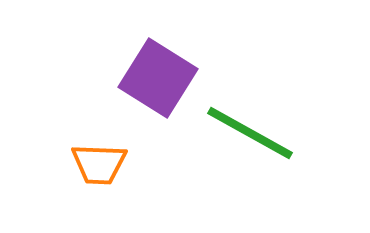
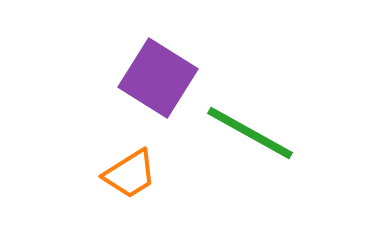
orange trapezoid: moved 31 px right, 10 px down; rotated 34 degrees counterclockwise
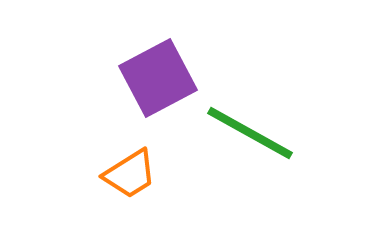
purple square: rotated 30 degrees clockwise
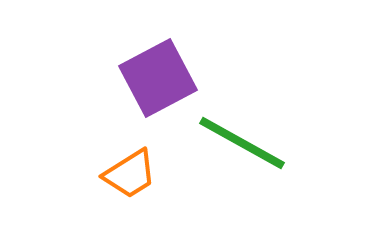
green line: moved 8 px left, 10 px down
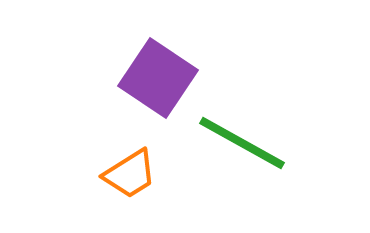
purple square: rotated 28 degrees counterclockwise
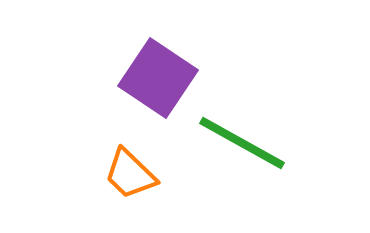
orange trapezoid: rotated 76 degrees clockwise
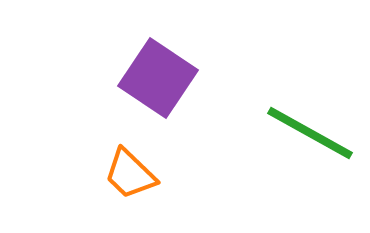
green line: moved 68 px right, 10 px up
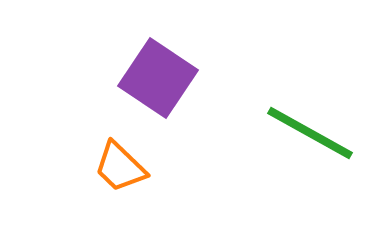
orange trapezoid: moved 10 px left, 7 px up
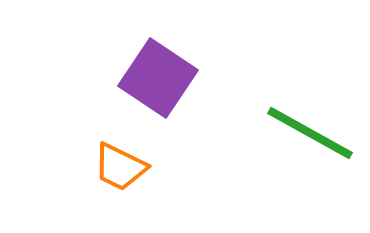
orange trapezoid: rotated 18 degrees counterclockwise
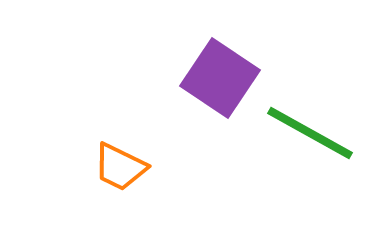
purple square: moved 62 px right
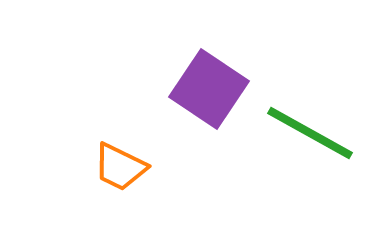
purple square: moved 11 px left, 11 px down
